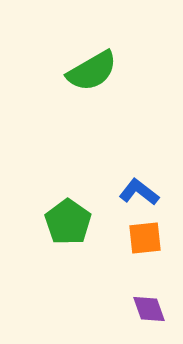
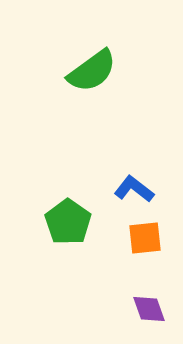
green semicircle: rotated 6 degrees counterclockwise
blue L-shape: moved 5 px left, 3 px up
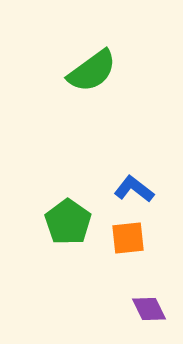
orange square: moved 17 px left
purple diamond: rotated 6 degrees counterclockwise
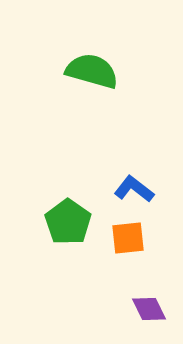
green semicircle: rotated 128 degrees counterclockwise
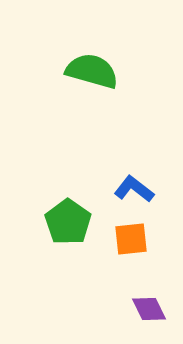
orange square: moved 3 px right, 1 px down
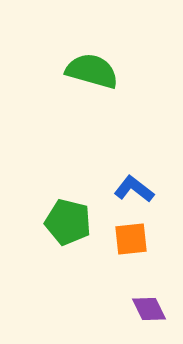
green pentagon: rotated 21 degrees counterclockwise
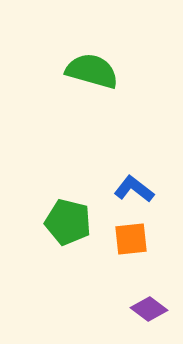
purple diamond: rotated 27 degrees counterclockwise
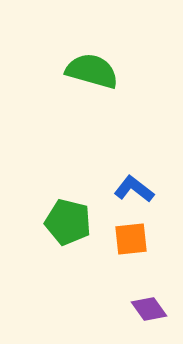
purple diamond: rotated 18 degrees clockwise
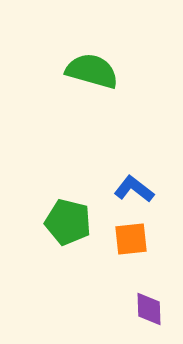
purple diamond: rotated 33 degrees clockwise
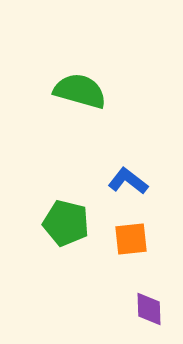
green semicircle: moved 12 px left, 20 px down
blue L-shape: moved 6 px left, 8 px up
green pentagon: moved 2 px left, 1 px down
